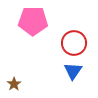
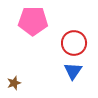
brown star: moved 1 px up; rotated 16 degrees clockwise
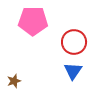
red circle: moved 1 px up
brown star: moved 2 px up
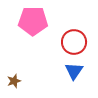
blue triangle: moved 1 px right
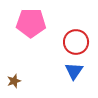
pink pentagon: moved 2 px left, 2 px down
red circle: moved 2 px right
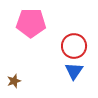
red circle: moved 2 px left, 4 px down
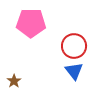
blue triangle: rotated 12 degrees counterclockwise
brown star: rotated 16 degrees counterclockwise
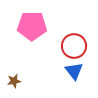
pink pentagon: moved 1 px right, 3 px down
brown star: rotated 24 degrees clockwise
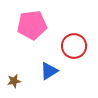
pink pentagon: moved 1 px up; rotated 8 degrees counterclockwise
blue triangle: moved 25 px left; rotated 36 degrees clockwise
